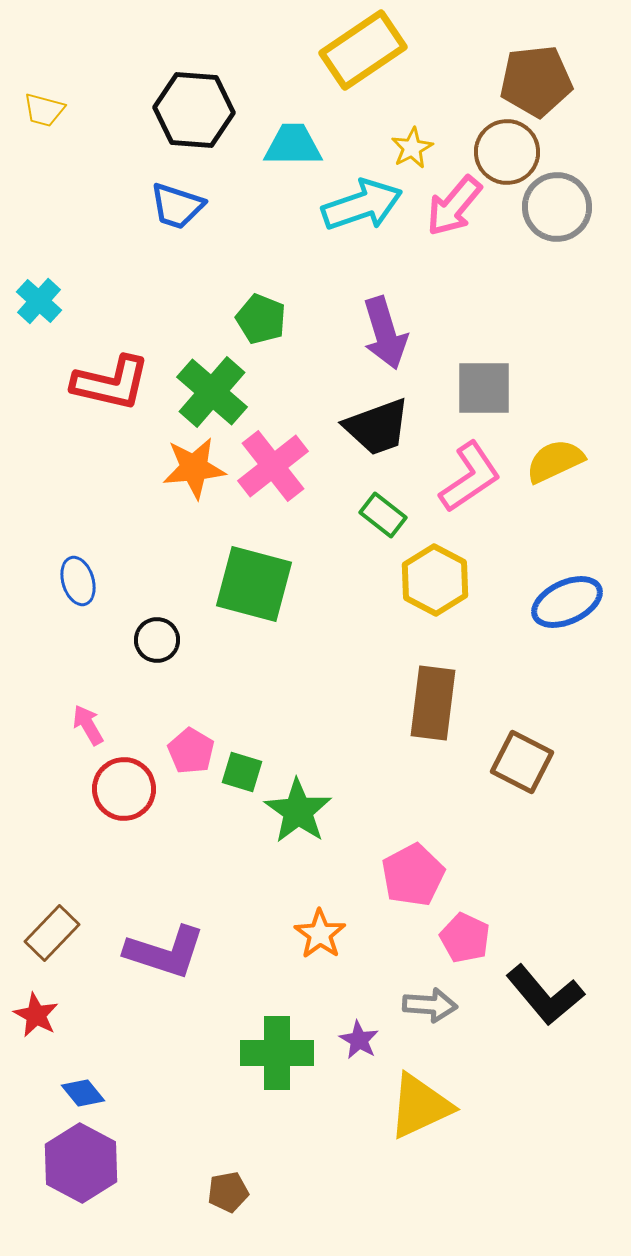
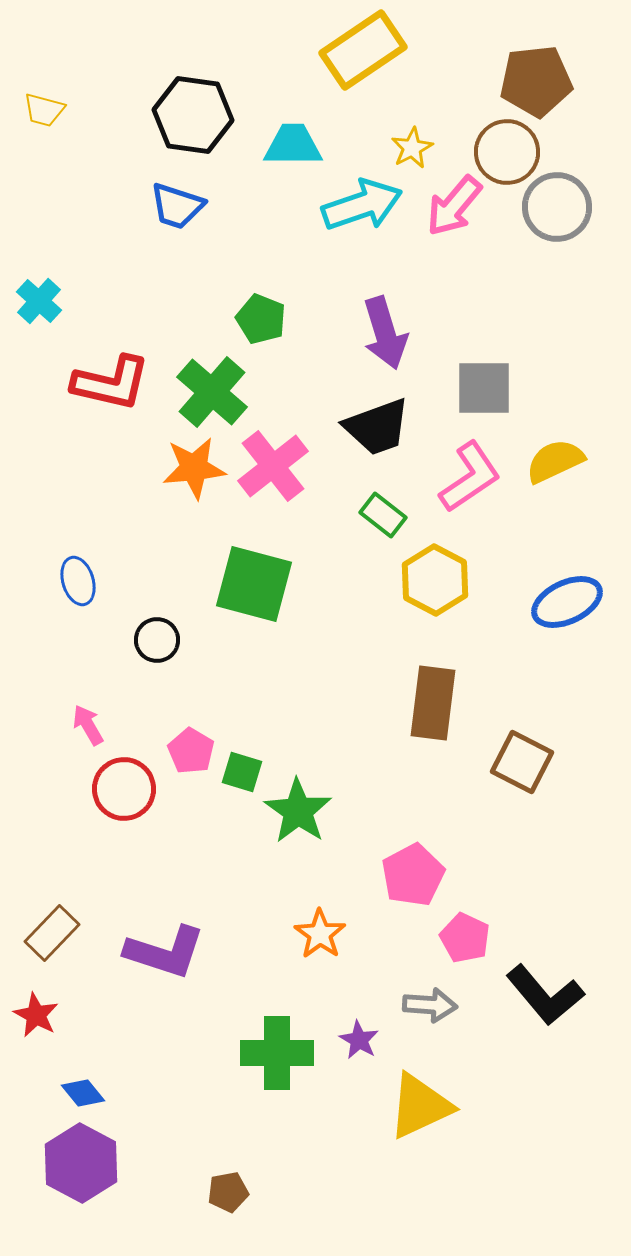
black hexagon at (194, 110): moved 1 px left, 5 px down; rotated 4 degrees clockwise
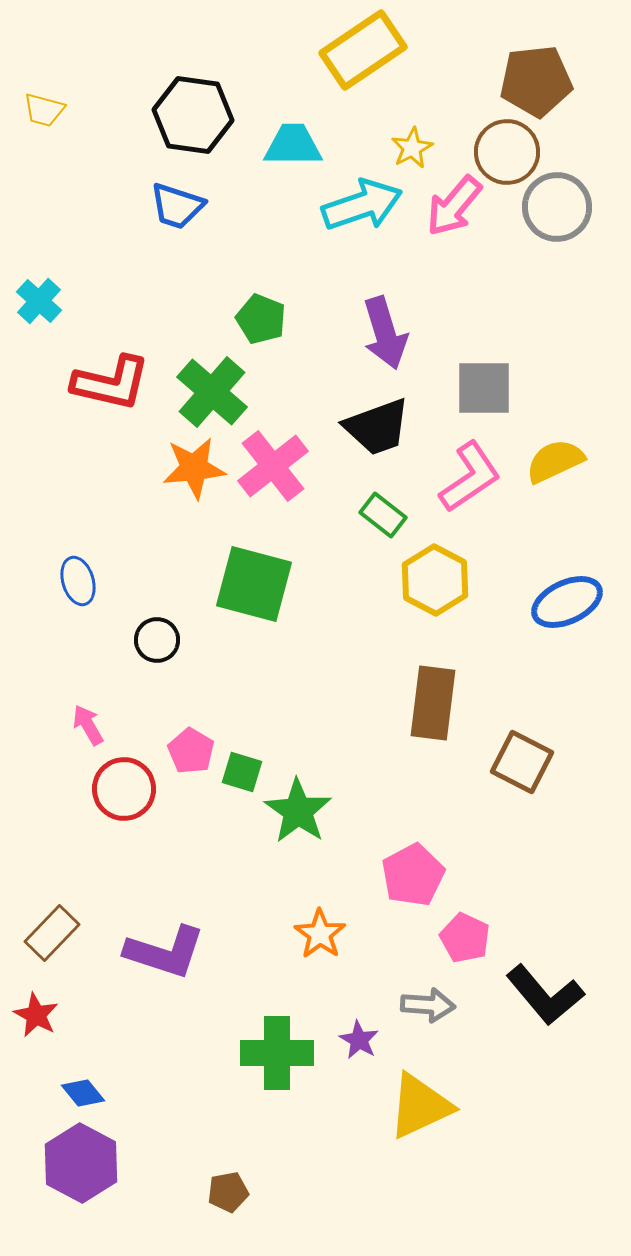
gray arrow at (430, 1005): moved 2 px left
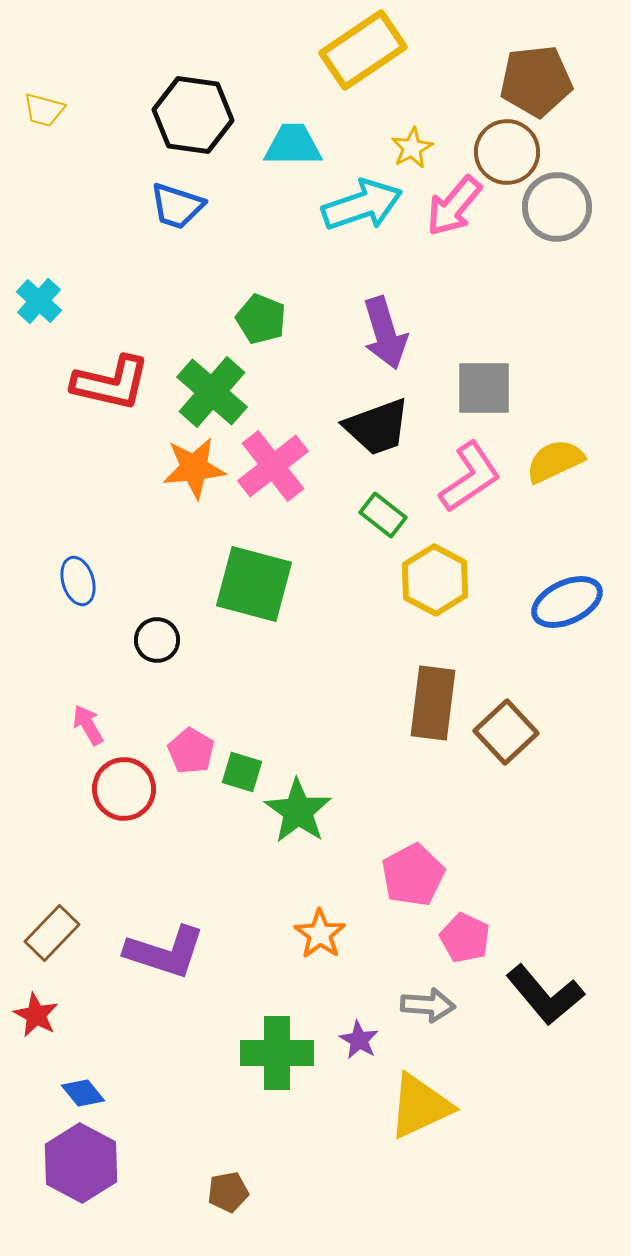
brown square at (522, 762): moved 16 px left, 30 px up; rotated 20 degrees clockwise
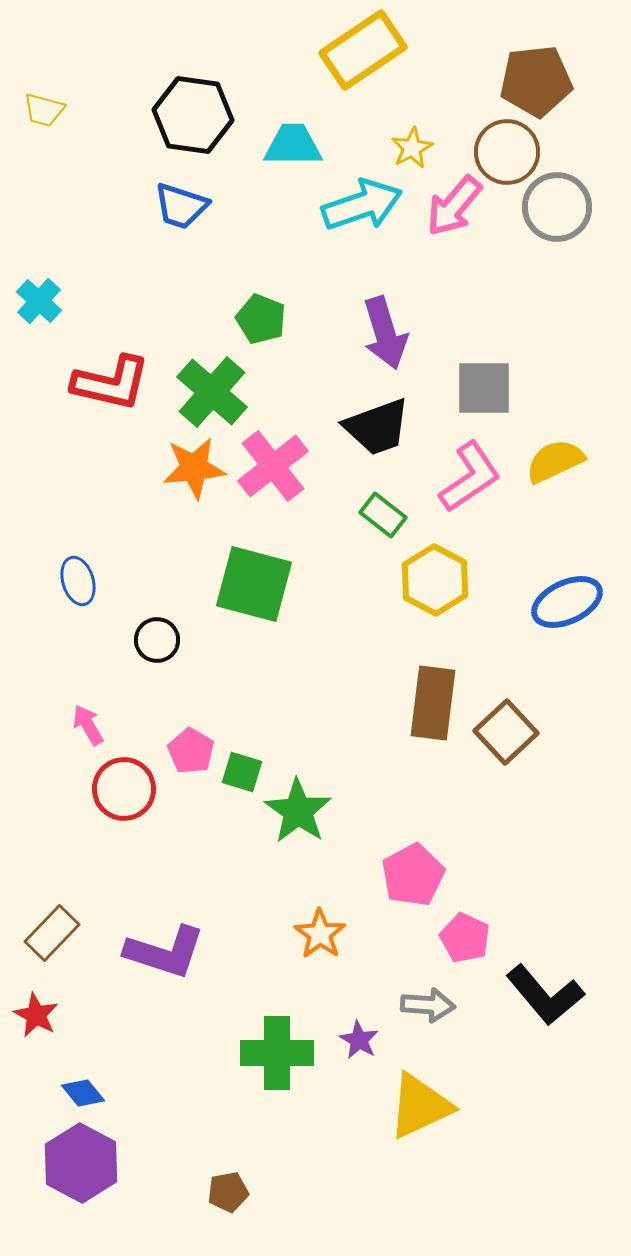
blue trapezoid at (177, 206): moved 4 px right
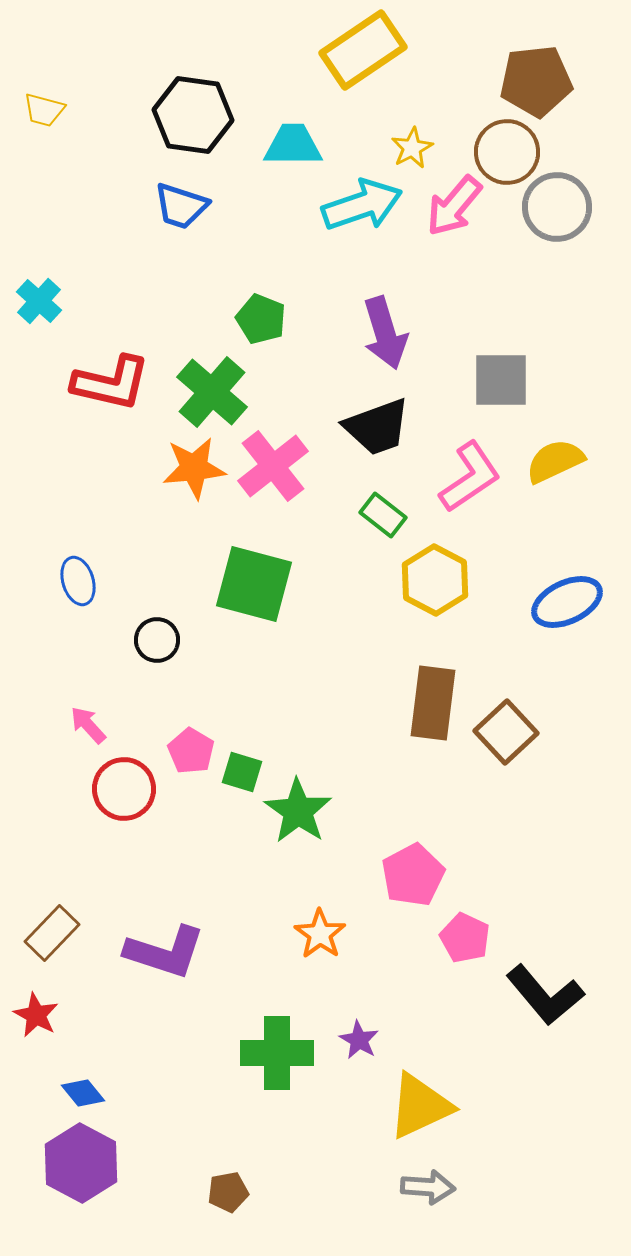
gray square at (484, 388): moved 17 px right, 8 px up
pink arrow at (88, 725): rotated 12 degrees counterclockwise
gray arrow at (428, 1005): moved 182 px down
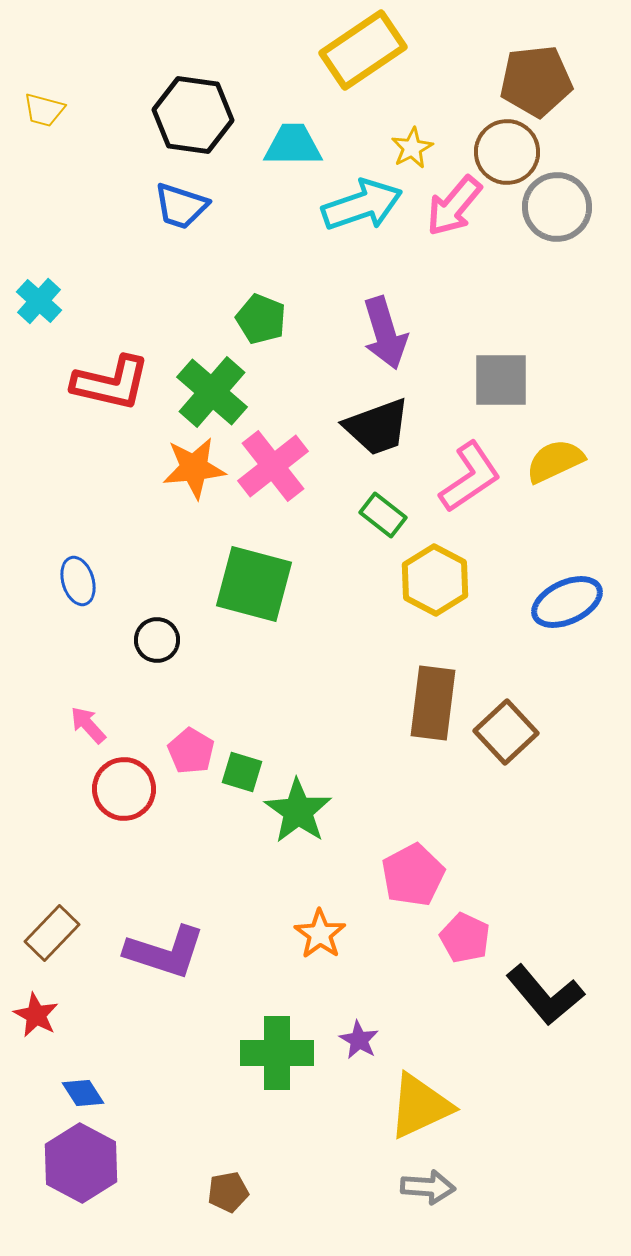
blue diamond at (83, 1093): rotated 6 degrees clockwise
